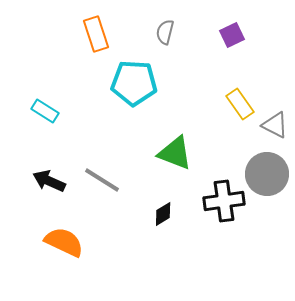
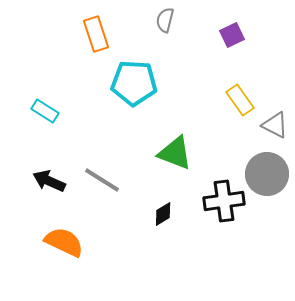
gray semicircle: moved 12 px up
yellow rectangle: moved 4 px up
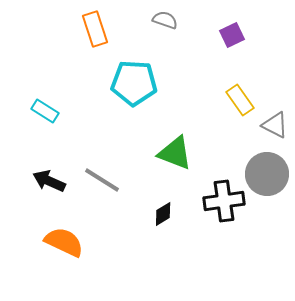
gray semicircle: rotated 95 degrees clockwise
orange rectangle: moved 1 px left, 5 px up
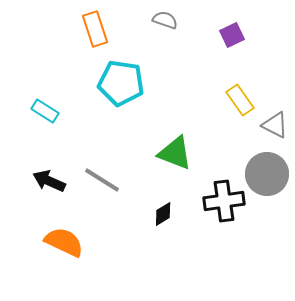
cyan pentagon: moved 13 px left; rotated 6 degrees clockwise
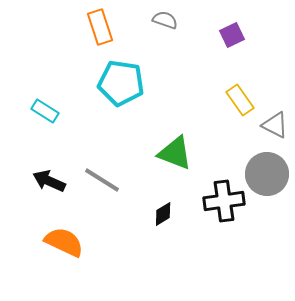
orange rectangle: moved 5 px right, 2 px up
